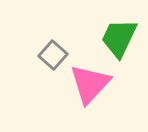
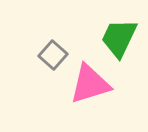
pink triangle: rotated 30 degrees clockwise
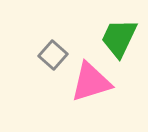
pink triangle: moved 1 px right, 2 px up
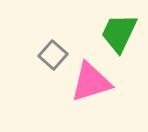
green trapezoid: moved 5 px up
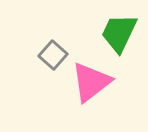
pink triangle: rotated 21 degrees counterclockwise
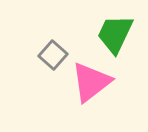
green trapezoid: moved 4 px left, 1 px down
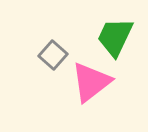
green trapezoid: moved 3 px down
